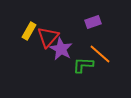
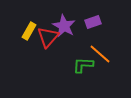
purple star: moved 3 px right, 23 px up
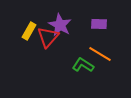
purple rectangle: moved 6 px right, 2 px down; rotated 21 degrees clockwise
purple star: moved 4 px left, 1 px up
orange line: rotated 10 degrees counterclockwise
green L-shape: rotated 30 degrees clockwise
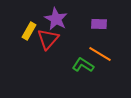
purple star: moved 4 px left, 6 px up
red triangle: moved 2 px down
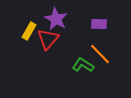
orange line: rotated 15 degrees clockwise
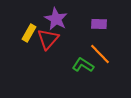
yellow rectangle: moved 2 px down
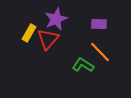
purple star: rotated 20 degrees clockwise
orange line: moved 2 px up
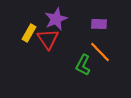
red triangle: rotated 15 degrees counterclockwise
green L-shape: rotated 95 degrees counterclockwise
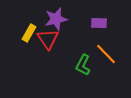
purple star: rotated 10 degrees clockwise
purple rectangle: moved 1 px up
orange line: moved 6 px right, 2 px down
